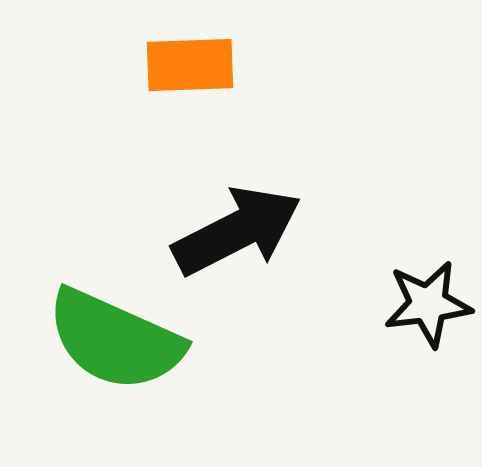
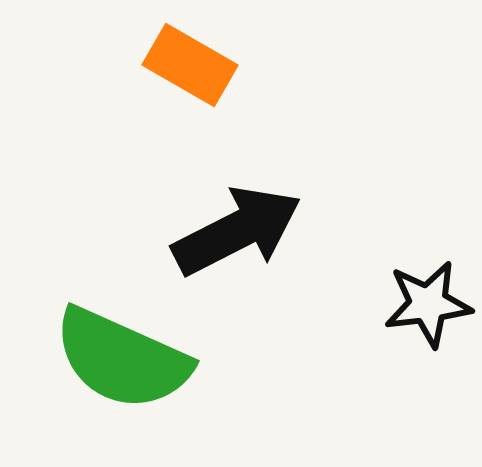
orange rectangle: rotated 32 degrees clockwise
green semicircle: moved 7 px right, 19 px down
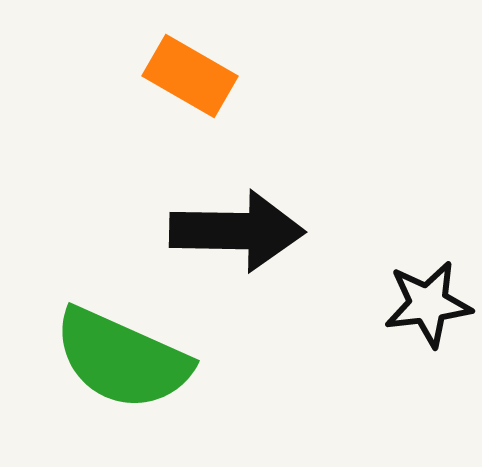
orange rectangle: moved 11 px down
black arrow: rotated 28 degrees clockwise
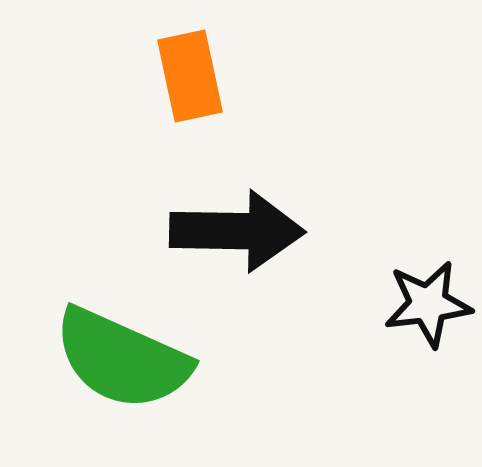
orange rectangle: rotated 48 degrees clockwise
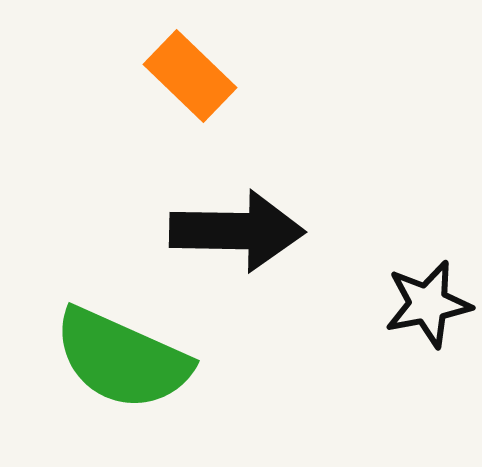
orange rectangle: rotated 34 degrees counterclockwise
black star: rotated 4 degrees counterclockwise
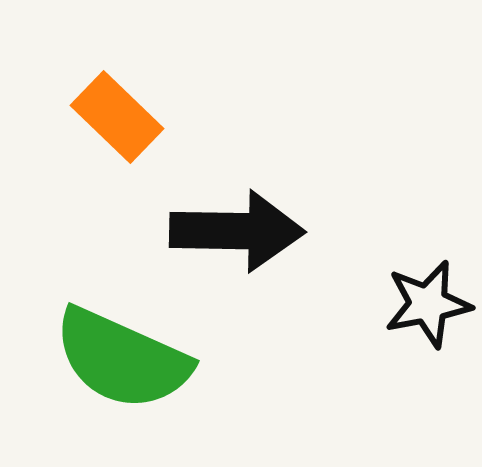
orange rectangle: moved 73 px left, 41 px down
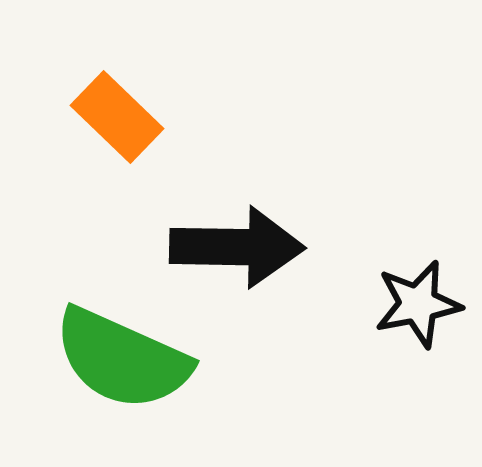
black arrow: moved 16 px down
black star: moved 10 px left
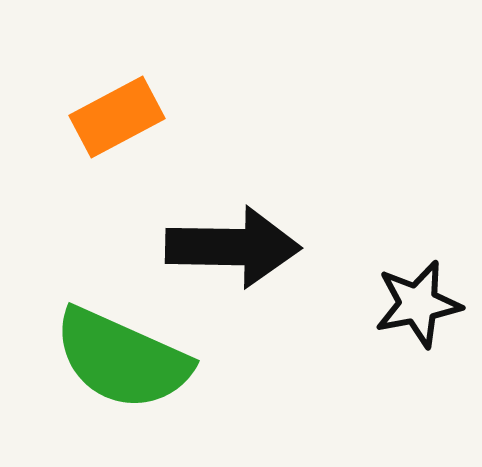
orange rectangle: rotated 72 degrees counterclockwise
black arrow: moved 4 px left
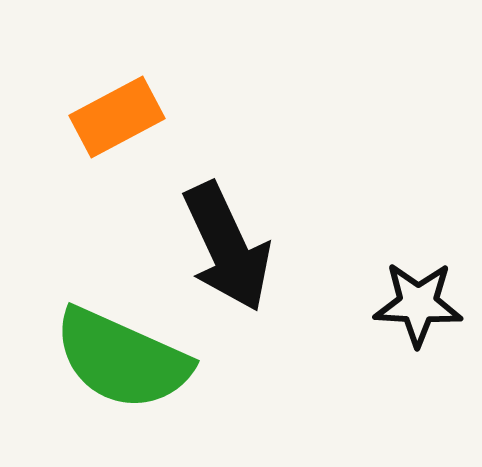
black arrow: moved 6 px left; rotated 64 degrees clockwise
black star: rotated 14 degrees clockwise
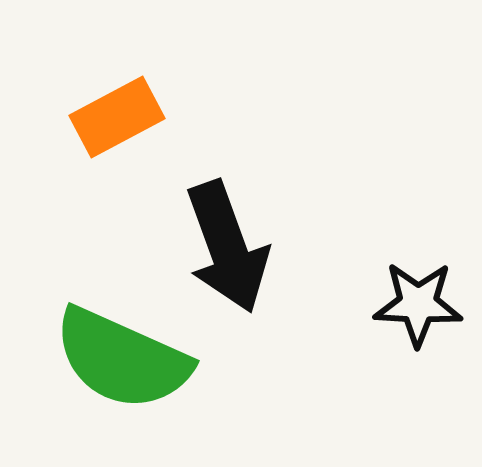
black arrow: rotated 5 degrees clockwise
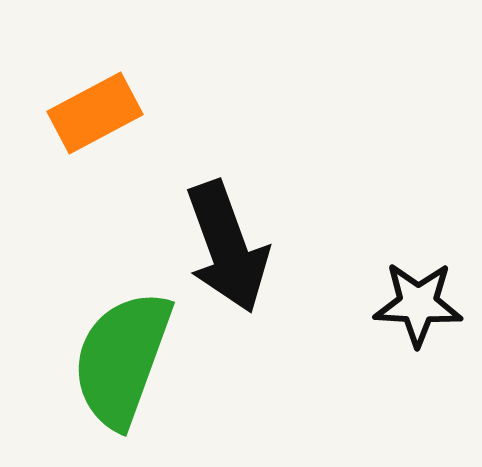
orange rectangle: moved 22 px left, 4 px up
green semicircle: rotated 86 degrees clockwise
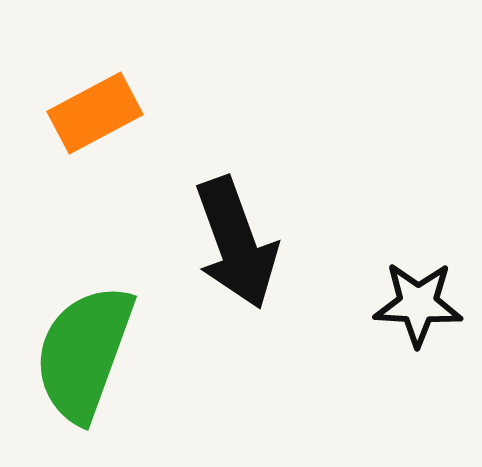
black arrow: moved 9 px right, 4 px up
green semicircle: moved 38 px left, 6 px up
